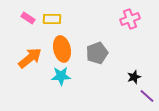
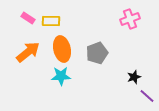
yellow rectangle: moved 1 px left, 2 px down
orange arrow: moved 2 px left, 6 px up
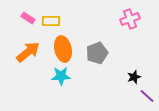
orange ellipse: moved 1 px right
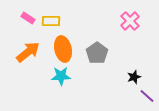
pink cross: moved 2 px down; rotated 24 degrees counterclockwise
gray pentagon: rotated 15 degrees counterclockwise
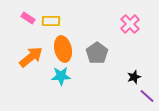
pink cross: moved 3 px down
orange arrow: moved 3 px right, 5 px down
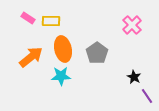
pink cross: moved 2 px right, 1 px down
black star: rotated 24 degrees counterclockwise
purple line: rotated 14 degrees clockwise
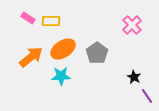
orange ellipse: rotated 70 degrees clockwise
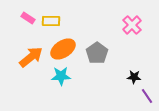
black star: rotated 24 degrees counterclockwise
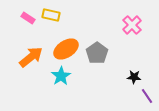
yellow rectangle: moved 6 px up; rotated 12 degrees clockwise
orange ellipse: moved 3 px right
cyan star: rotated 30 degrees counterclockwise
